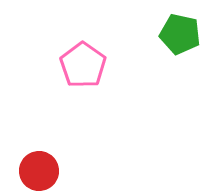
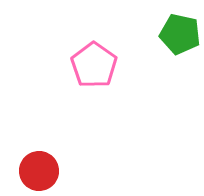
pink pentagon: moved 11 px right
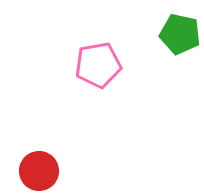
pink pentagon: moved 4 px right; rotated 27 degrees clockwise
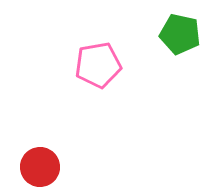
red circle: moved 1 px right, 4 px up
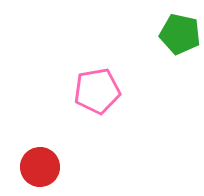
pink pentagon: moved 1 px left, 26 px down
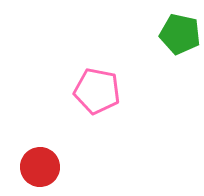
pink pentagon: rotated 21 degrees clockwise
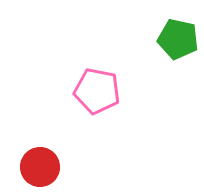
green pentagon: moved 2 px left, 5 px down
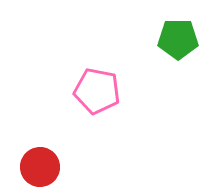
green pentagon: rotated 12 degrees counterclockwise
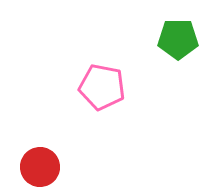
pink pentagon: moved 5 px right, 4 px up
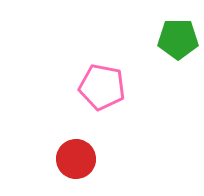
red circle: moved 36 px right, 8 px up
